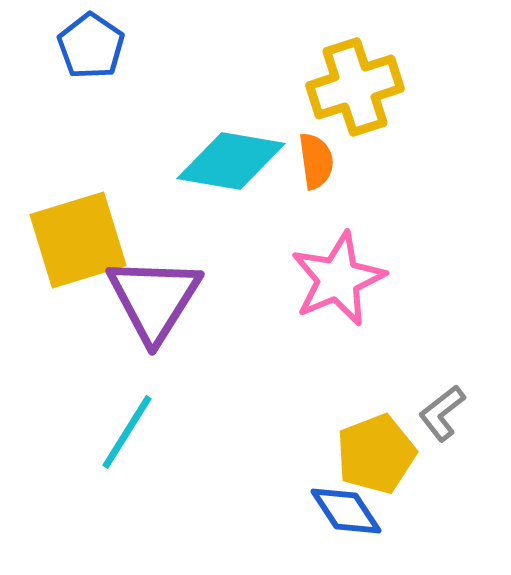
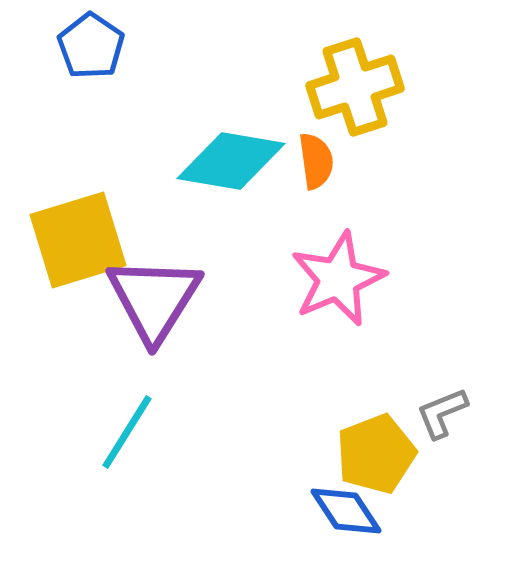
gray L-shape: rotated 16 degrees clockwise
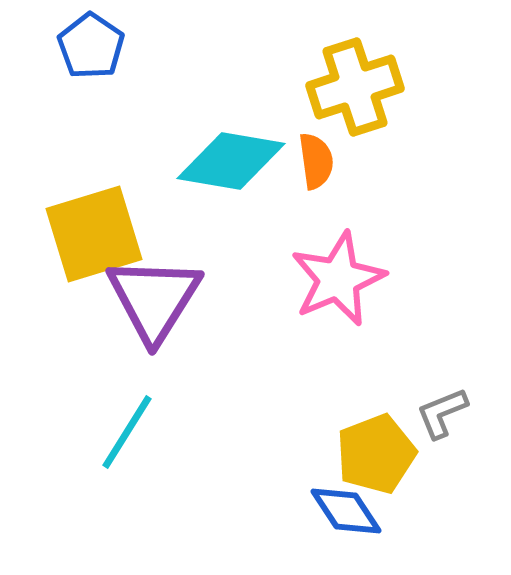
yellow square: moved 16 px right, 6 px up
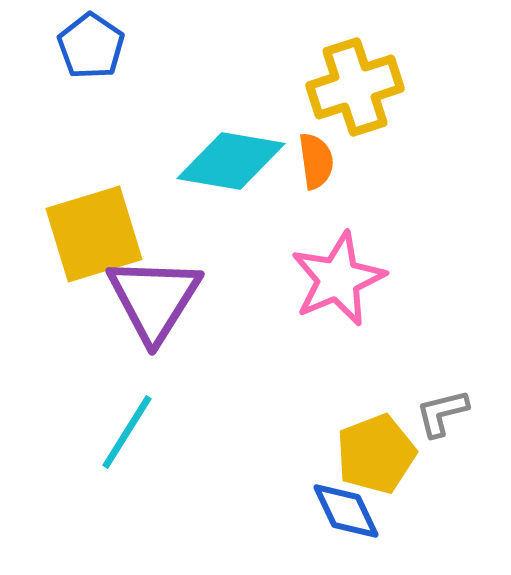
gray L-shape: rotated 8 degrees clockwise
blue diamond: rotated 8 degrees clockwise
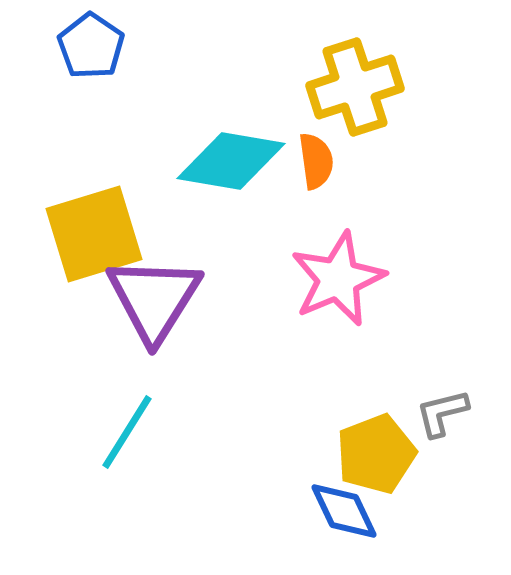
blue diamond: moved 2 px left
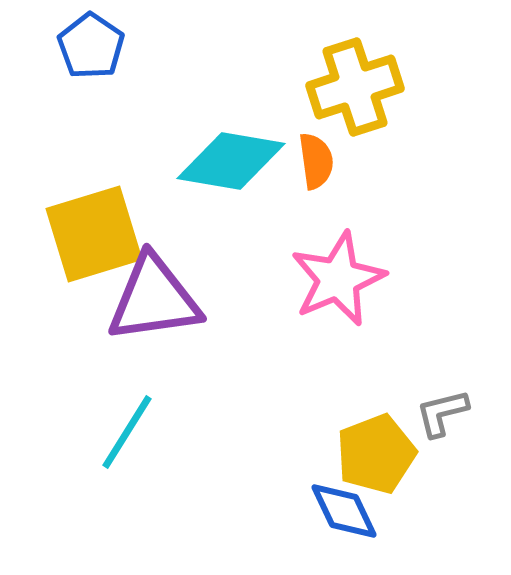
purple triangle: rotated 50 degrees clockwise
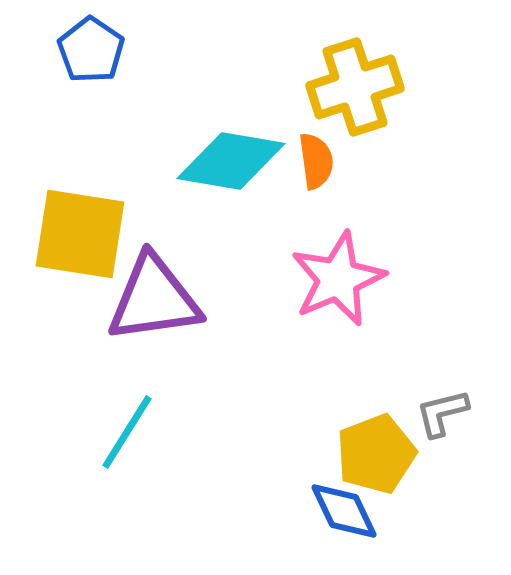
blue pentagon: moved 4 px down
yellow square: moved 14 px left; rotated 26 degrees clockwise
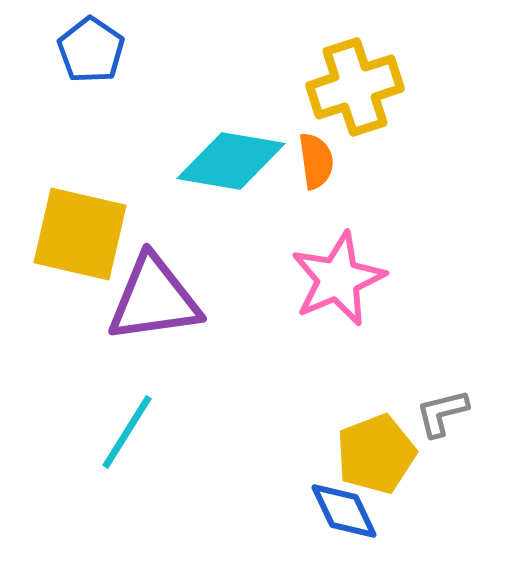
yellow square: rotated 4 degrees clockwise
